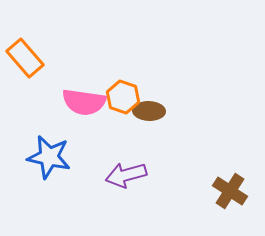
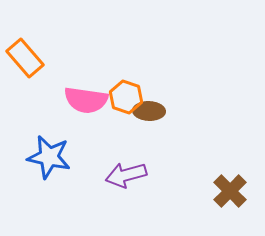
orange hexagon: moved 3 px right
pink semicircle: moved 2 px right, 2 px up
brown cross: rotated 12 degrees clockwise
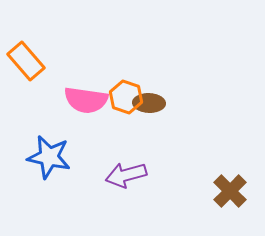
orange rectangle: moved 1 px right, 3 px down
brown ellipse: moved 8 px up
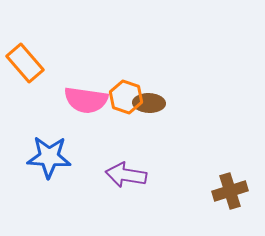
orange rectangle: moved 1 px left, 2 px down
blue star: rotated 9 degrees counterclockwise
purple arrow: rotated 24 degrees clockwise
brown cross: rotated 28 degrees clockwise
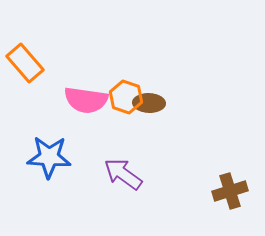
purple arrow: moved 3 px left, 1 px up; rotated 27 degrees clockwise
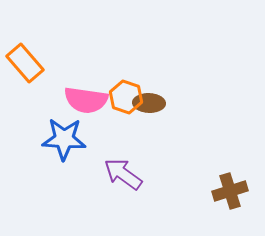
blue star: moved 15 px right, 18 px up
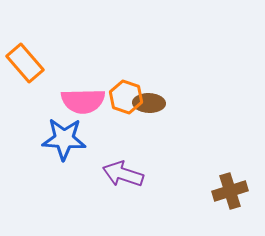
pink semicircle: moved 3 px left, 1 px down; rotated 9 degrees counterclockwise
purple arrow: rotated 18 degrees counterclockwise
